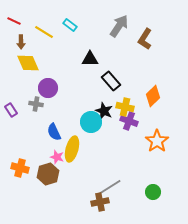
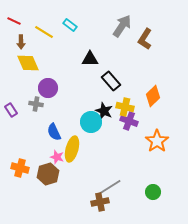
gray arrow: moved 3 px right
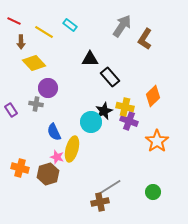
yellow diamond: moved 6 px right; rotated 20 degrees counterclockwise
black rectangle: moved 1 px left, 4 px up
black star: rotated 24 degrees clockwise
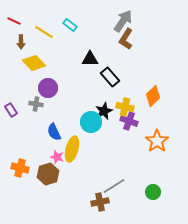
gray arrow: moved 1 px right, 5 px up
brown L-shape: moved 19 px left
gray line: moved 4 px right, 1 px up
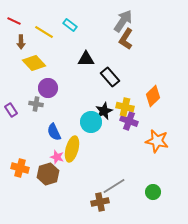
black triangle: moved 4 px left
orange star: rotated 25 degrees counterclockwise
